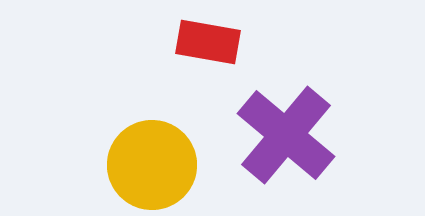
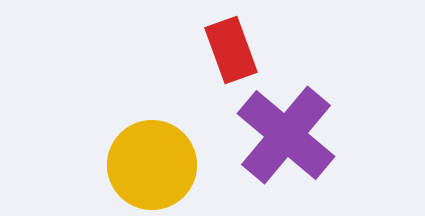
red rectangle: moved 23 px right, 8 px down; rotated 60 degrees clockwise
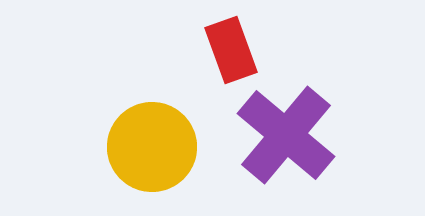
yellow circle: moved 18 px up
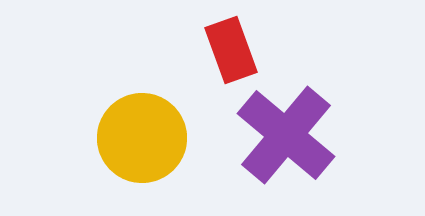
yellow circle: moved 10 px left, 9 px up
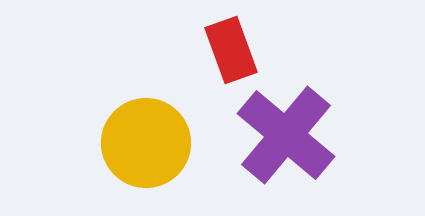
yellow circle: moved 4 px right, 5 px down
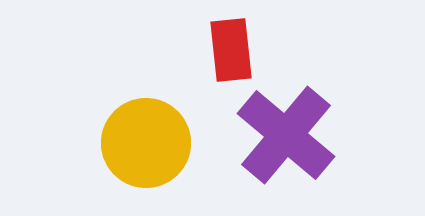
red rectangle: rotated 14 degrees clockwise
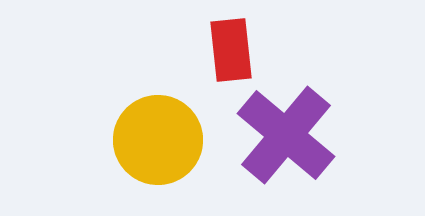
yellow circle: moved 12 px right, 3 px up
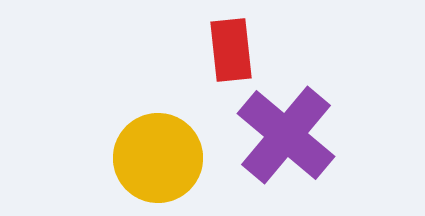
yellow circle: moved 18 px down
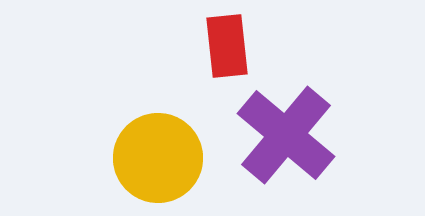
red rectangle: moved 4 px left, 4 px up
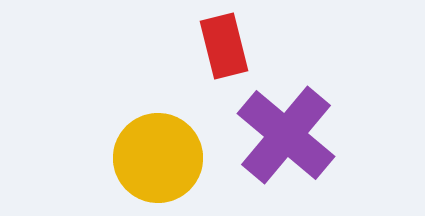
red rectangle: moved 3 px left; rotated 8 degrees counterclockwise
